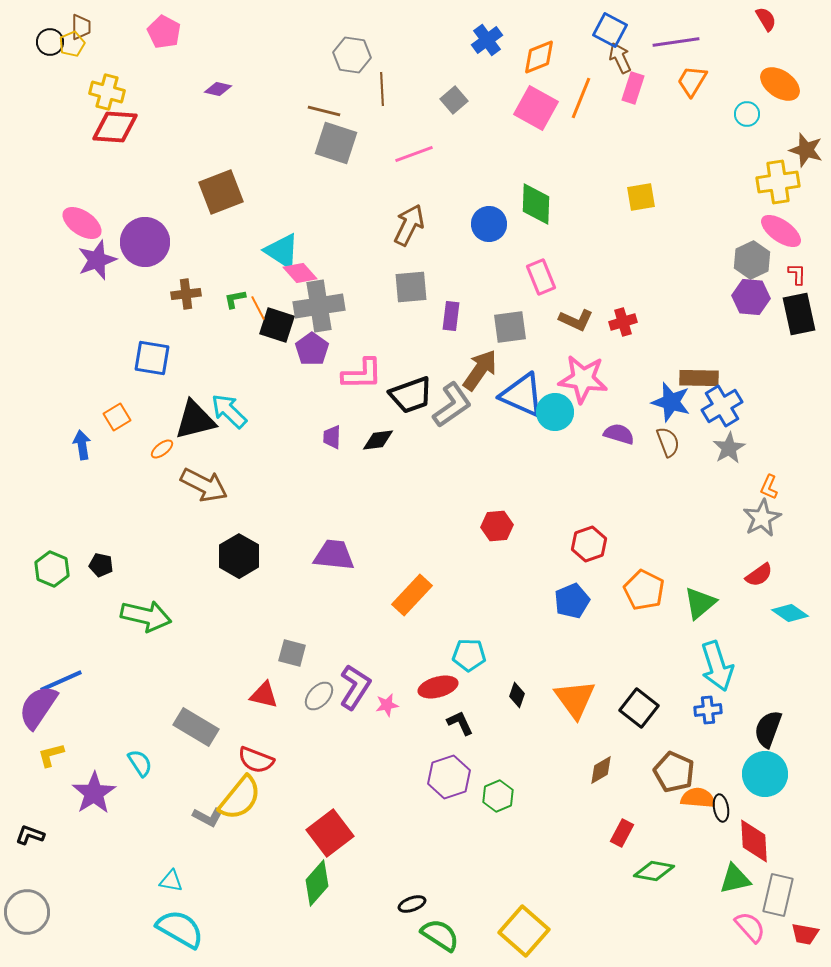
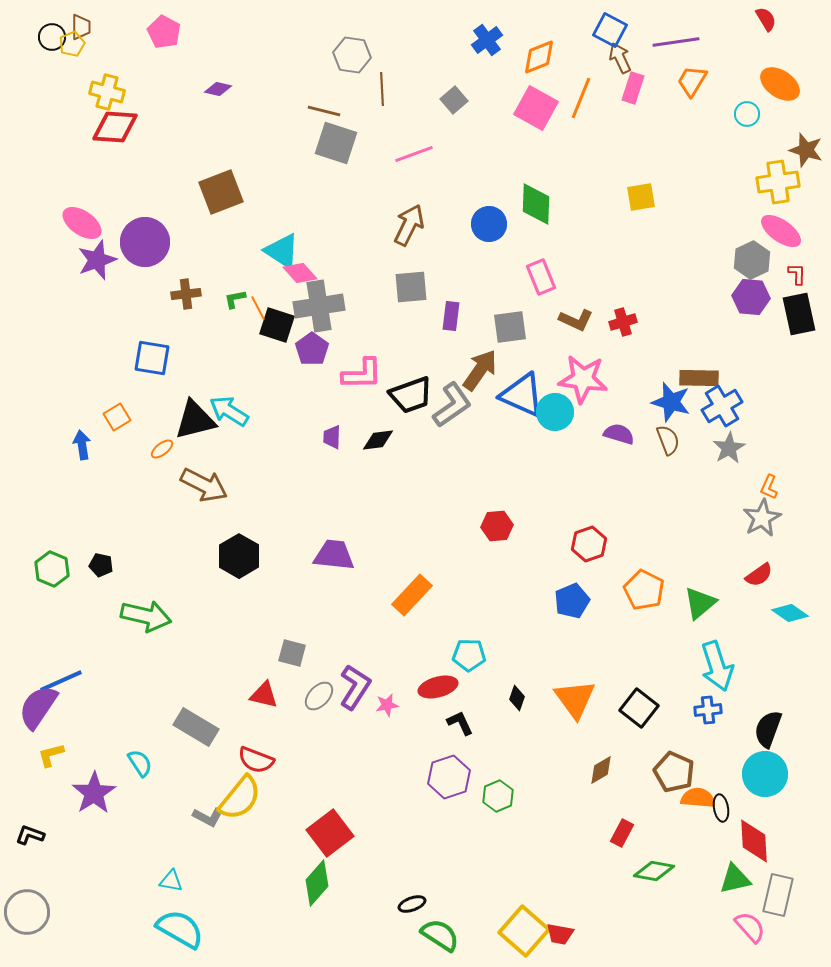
black circle at (50, 42): moved 2 px right, 5 px up
cyan arrow at (229, 411): rotated 12 degrees counterclockwise
brown semicircle at (668, 442): moved 2 px up
black diamond at (517, 695): moved 3 px down
red trapezoid at (805, 934): moved 245 px left
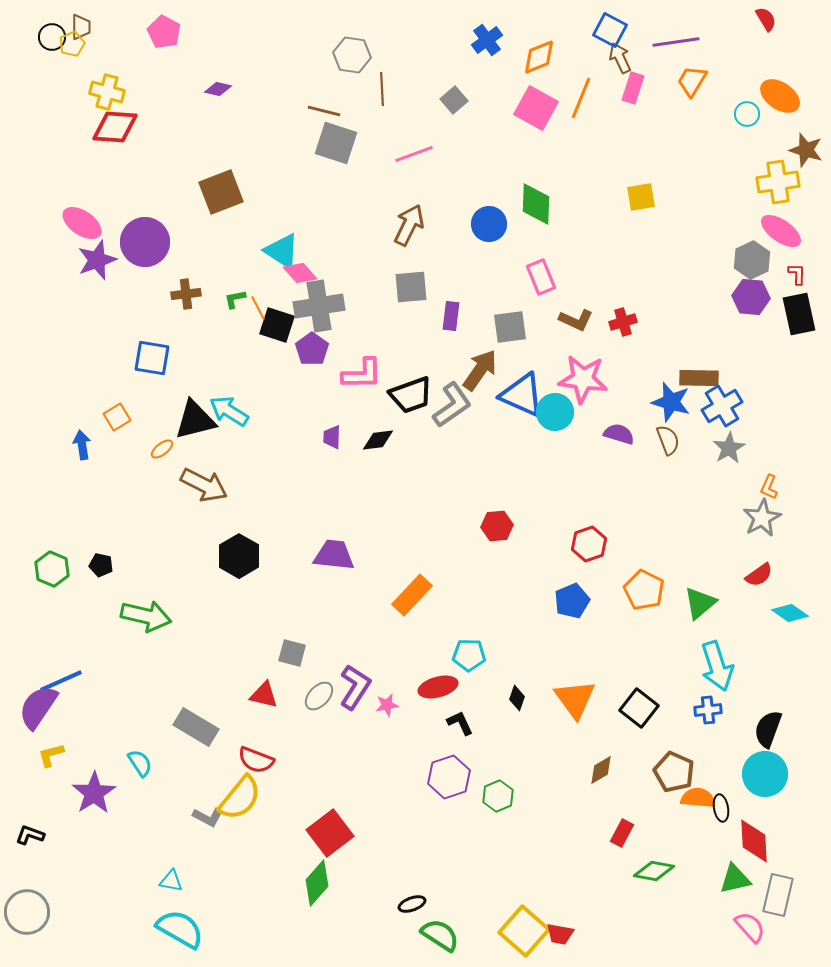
orange ellipse at (780, 84): moved 12 px down
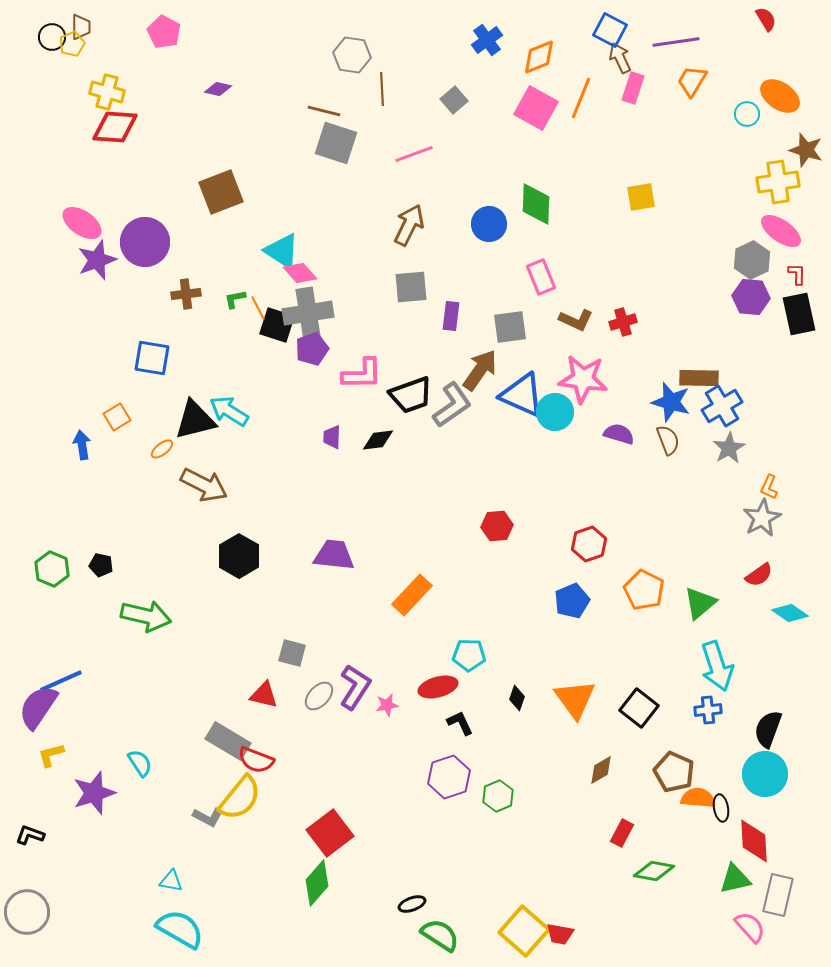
gray cross at (319, 306): moved 11 px left, 7 px down
purple pentagon at (312, 349): rotated 16 degrees clockwise
gray rectangle at (196, 727): moved 32 px right, 14 px down
purple star at (94, 793): rotated 15 degrees clockwise
